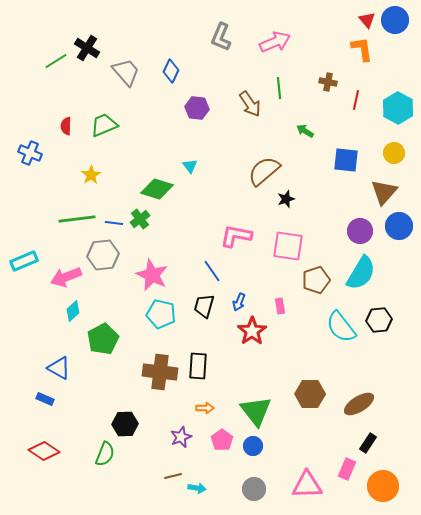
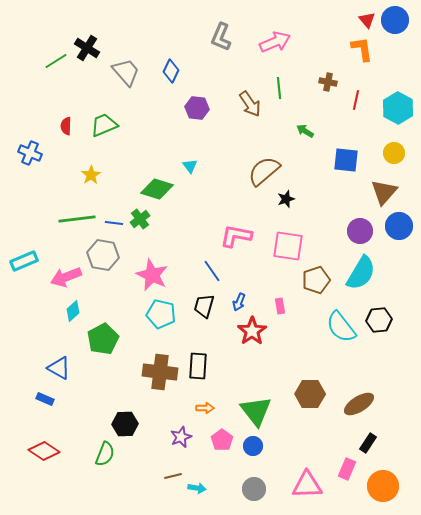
gray hexagon at (103, 255): rotated 16 degrees clockwise
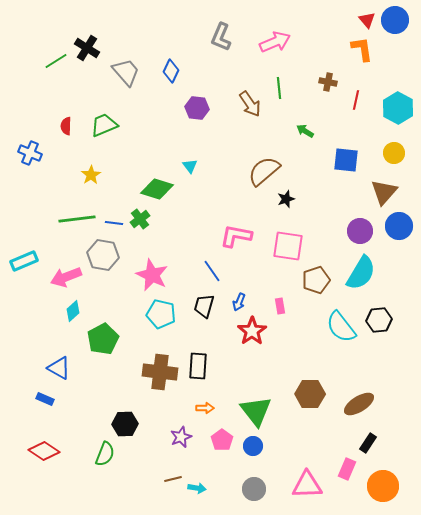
brown line at (173, 476): moved 3 px down
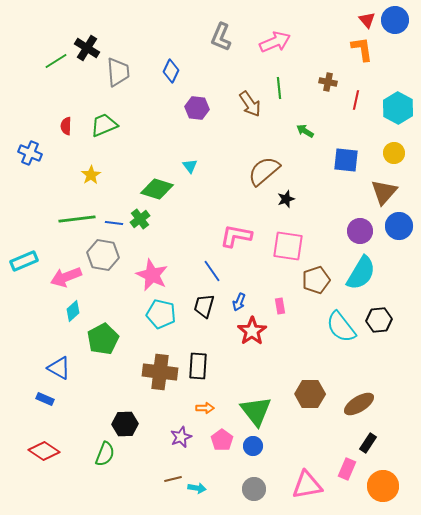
gray trapezoid at (126, 72): moved 8 px left; rotated 36 degrees clockwise
pink triangle at (307, 485): rotated 8 degrees counterclockwise
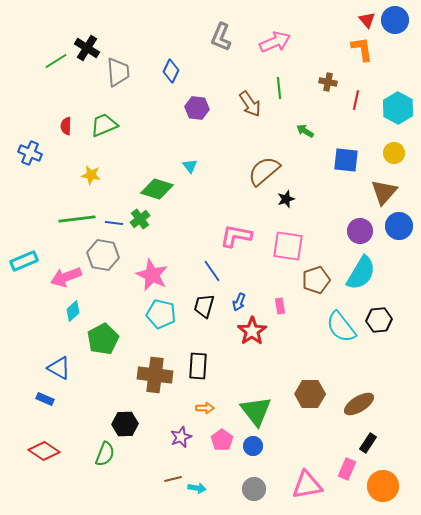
yellow star at (91, 175): rotated 30 degrees counterclockwise
brown cross at (160, 372): moved 5 px left, 3 px down
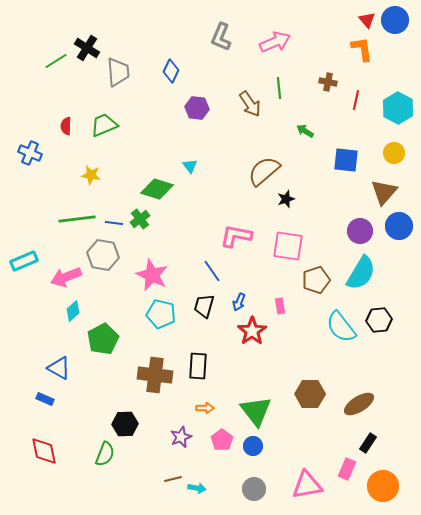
red diamond at (44, 451): rotated 44 degrees clockwise
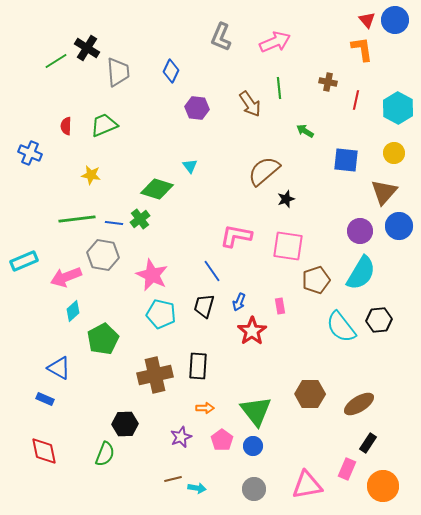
brown cross at (155, 375): rotated 20 degrees counterclockwise
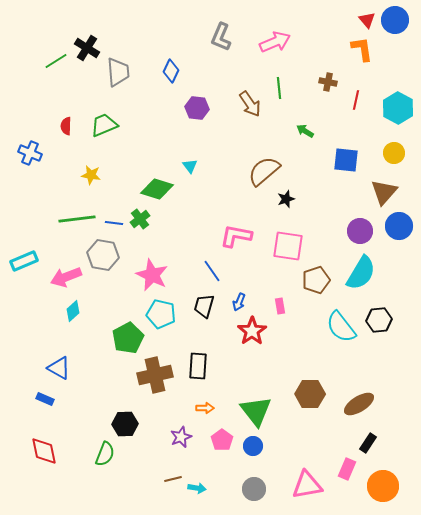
green pentagon at (103, 339): moved 25 px right, 1 px up
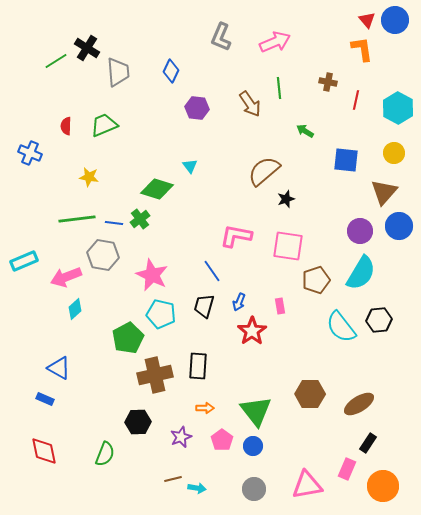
yellow star at (91, 175): moved 2 px left, 2 px down
cyan diamond at (73, 311): moved 2 px right, 2 px up
black hexagon at (125, 424): moved 13 px right, 2 px up
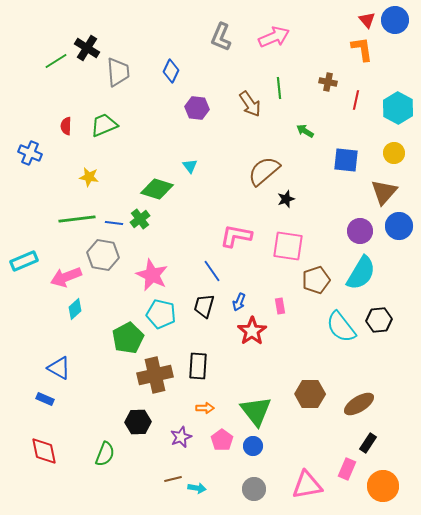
pink arrow at (275, 42): moved 1 px left, 5 px up
